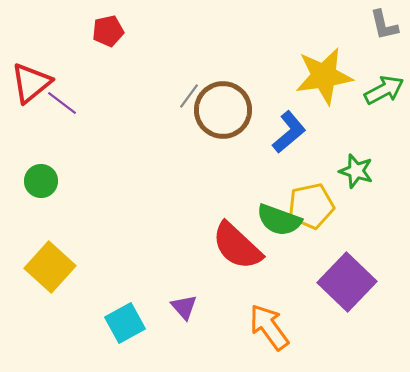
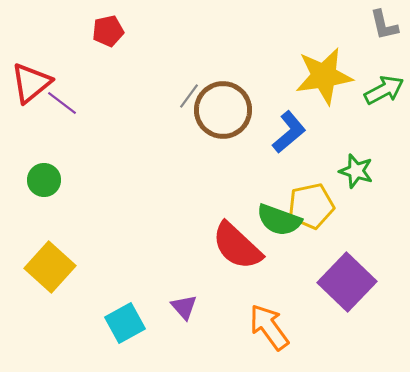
green circle: moved 3 px right, 1 px up
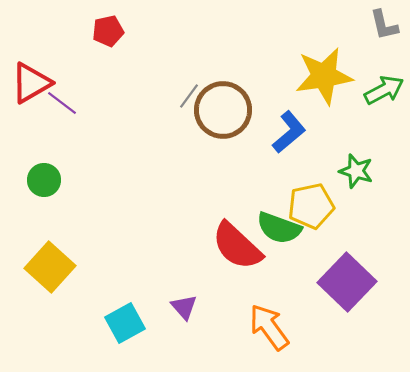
red triangle: rotated 9 degrees clockwise
green semicircle: moved 8 px down
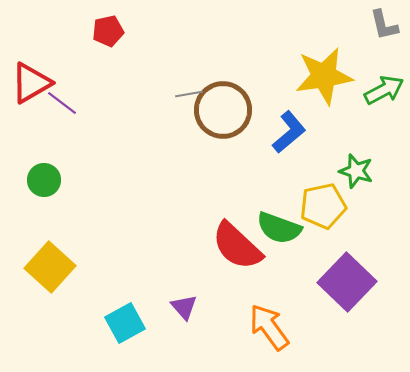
gray line: moved 2 px up; rotated 44 degrees clockwise
yellow pentagon: moved 12 px right
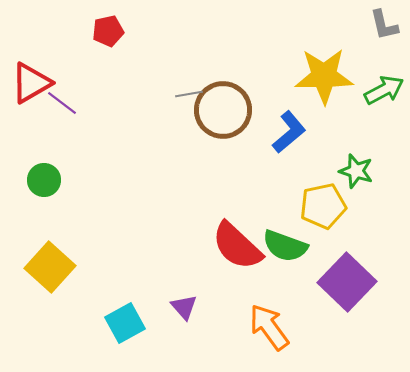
yellow star: rotated 8 degrees clockwise
green semicircle: moved 6 px right, 18 px down
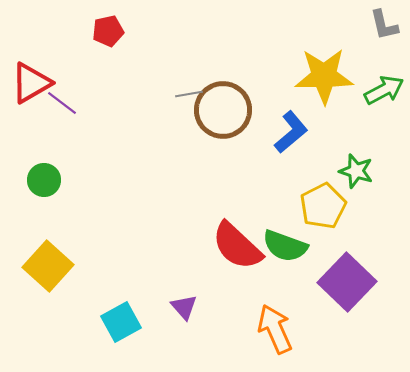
blue L-shape: moved 2 px right
yellow pentagon: rotated 15 degrees counterclockwise
yellow square: moved 2 px left, 1 px up
cyan square: moved 4 px left, 1 px up
orange arrow: moved 6 px right, 2 px down; rotated 12 degrees clockwise
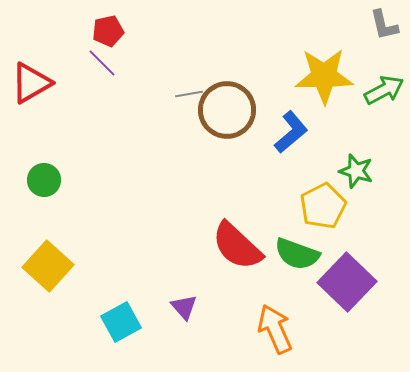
purple line: moved 40 px right, 40 px up; rotated 8 degrees clockwise
brown circle: moved 4 px right
green semicircle: moved 12 px right, 8 px down
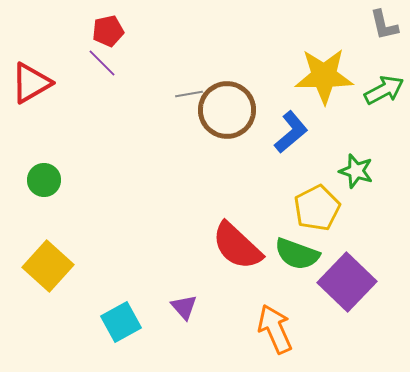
yellow pentagon: moved 6 px left, 2 px down
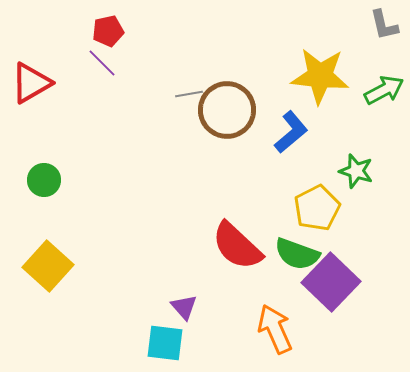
yellow star: moved 4 px left; rotated 6 degrees clockwise
purple square: moved 16 px left
cyan square: moved 44 px right, 21 px down; rotated 36 degrees clockwise
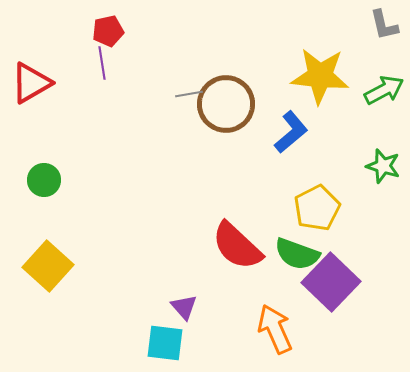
purple line: rotated 36 degrees clockwise
brown circle: moved 1 px left, 6 px up
green star: moved 27 px right, 5 px up
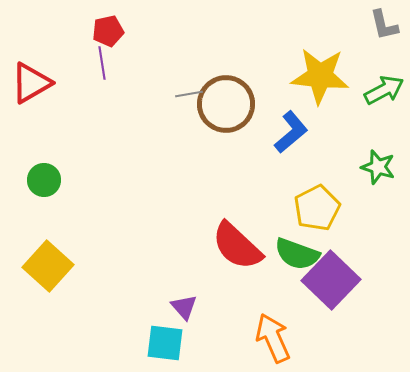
green star: moved 5 px left, 1 px down
purple square: moved 2 px up
orange arrow: moved 2 px left, 9 px down
